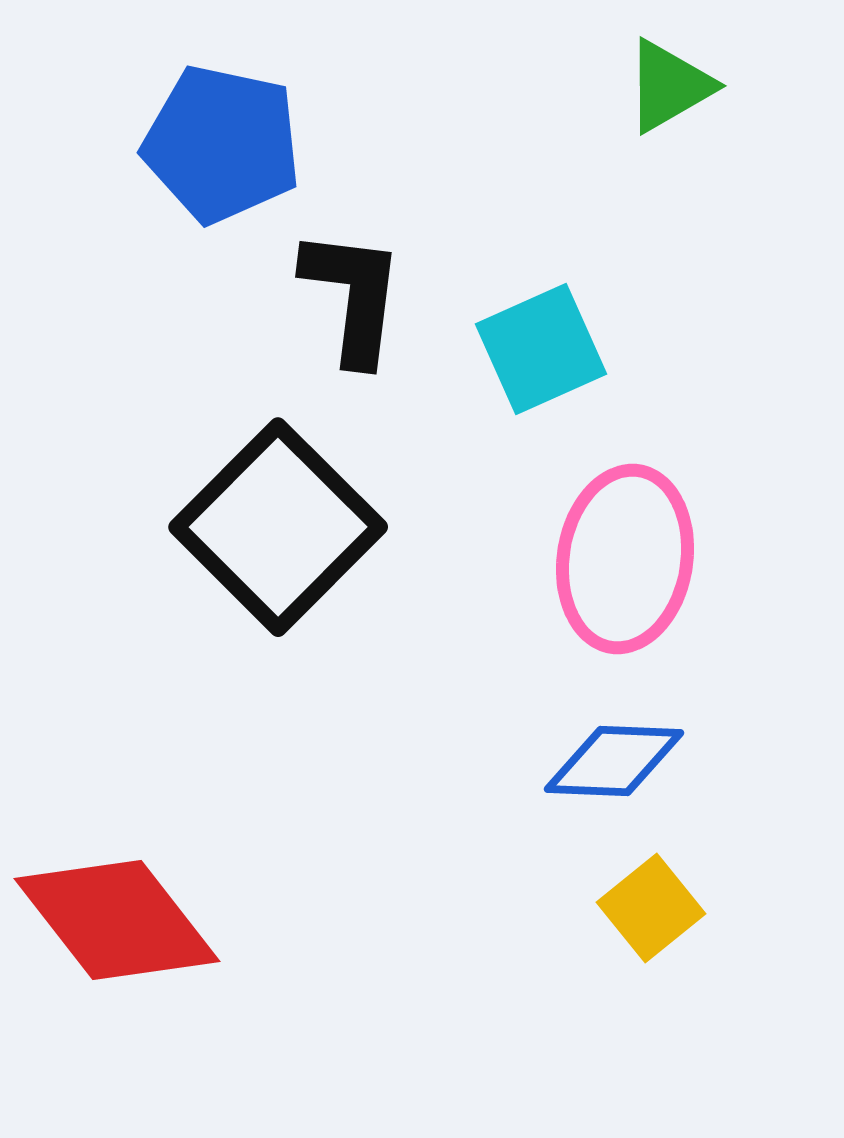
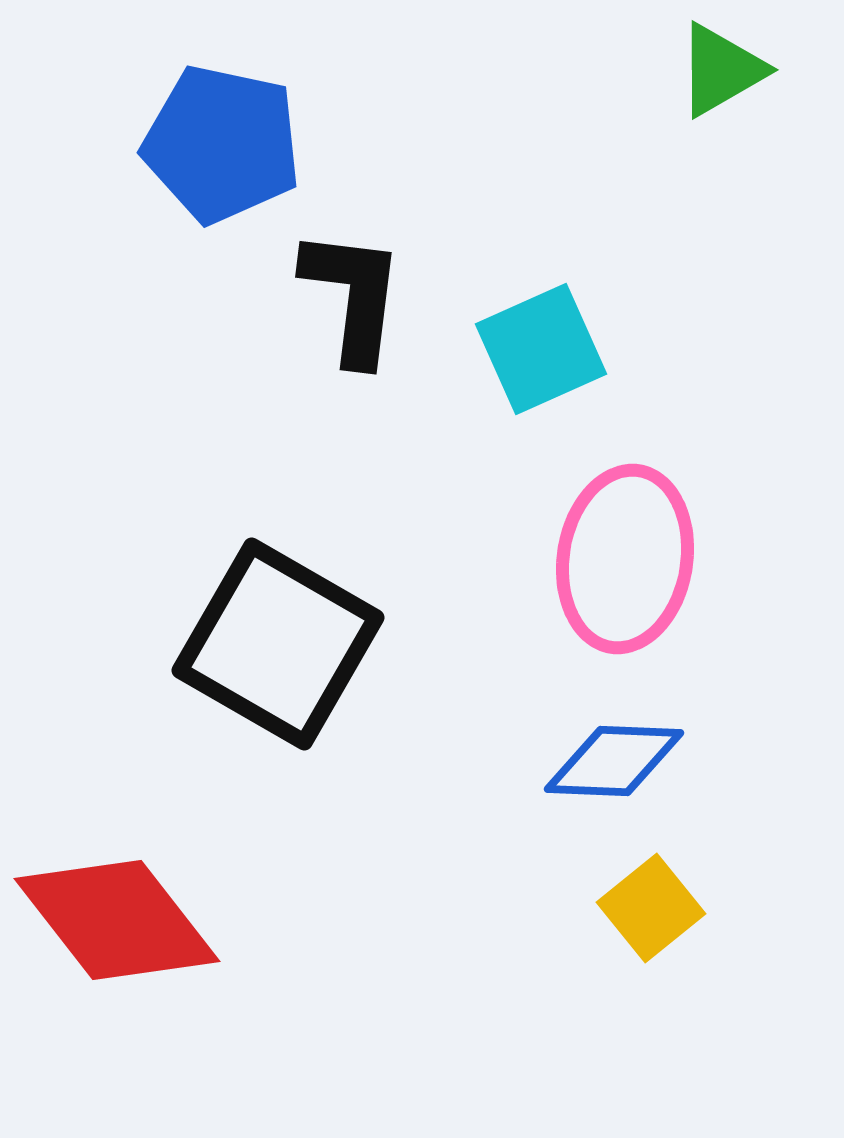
green triangle: moved 52 px right, 16 px up
black square: moved 117 px down; rotated 15 degrees counterclockwise
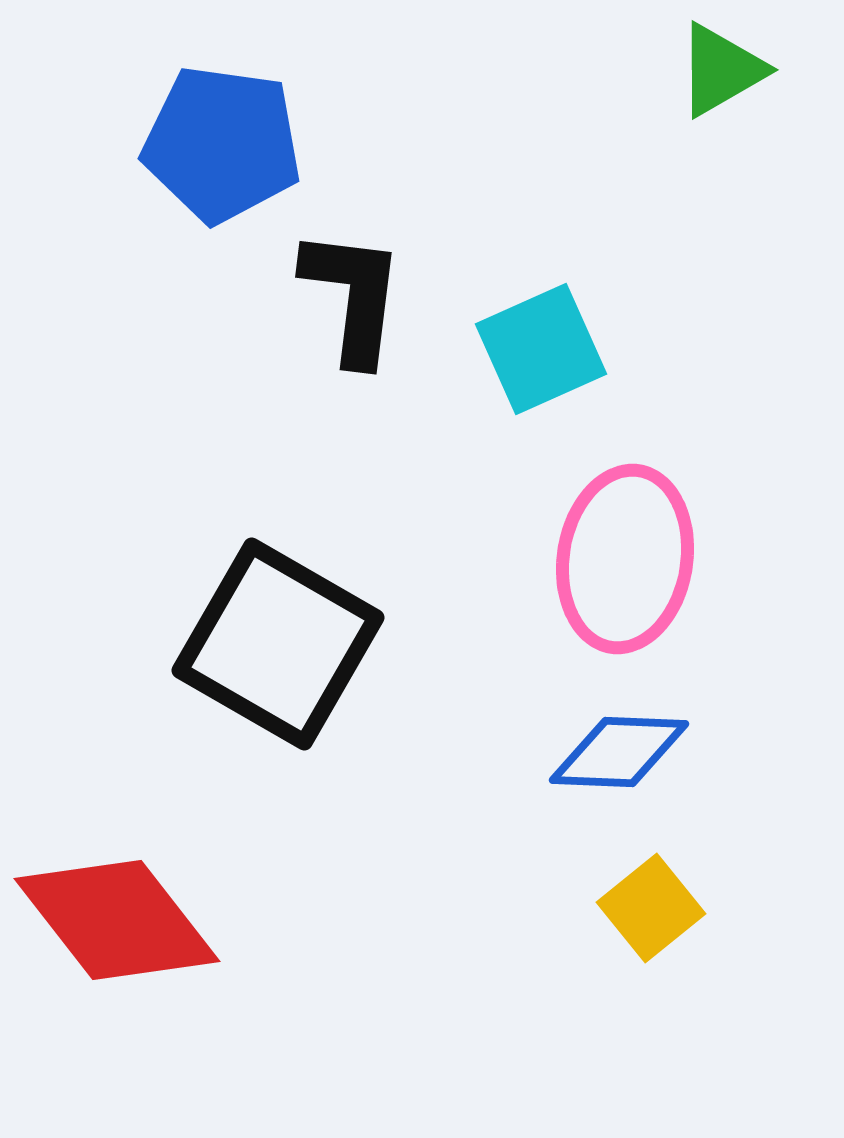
blue pentagon: rotated 4 degrees counterclockwise
blue diamond: moved 5 px right, 9 px up
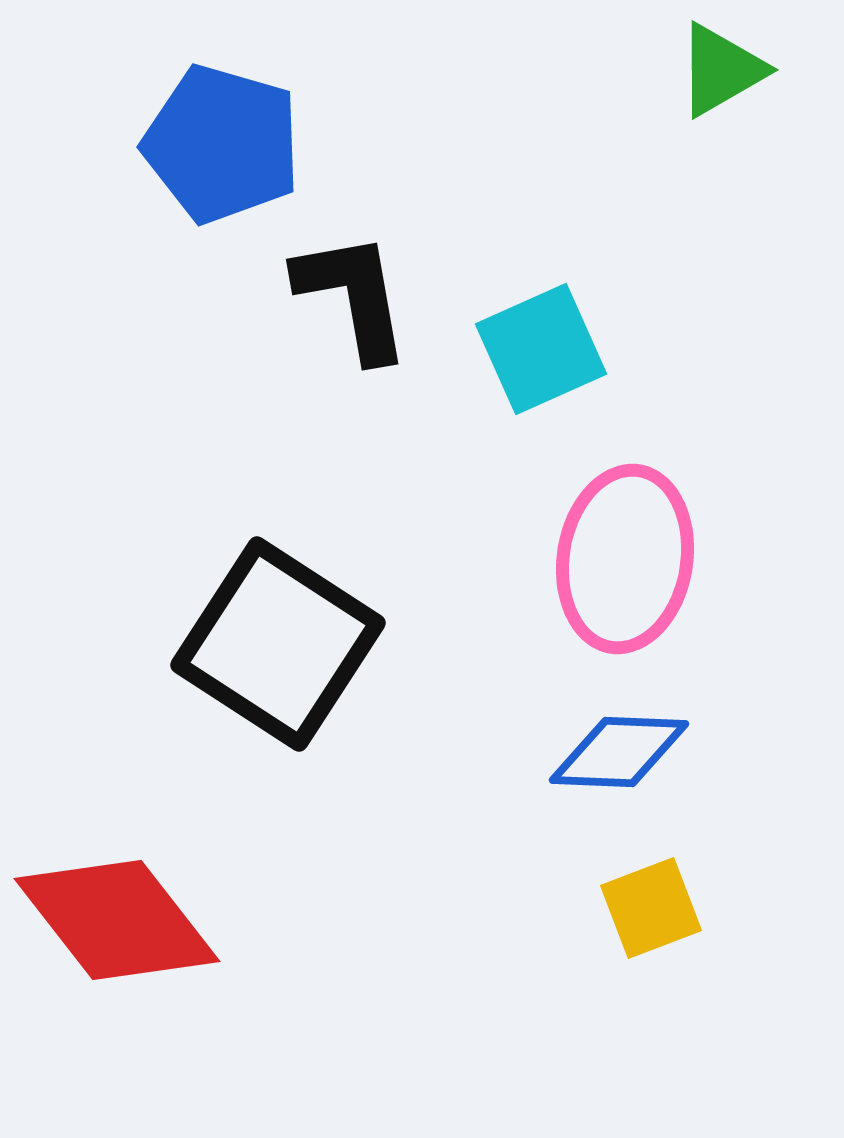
blue pentagon: rotated 8 degrees clockwise
black L-shape: rotated 17 degrees counterclockwise
black square: rotated 3 degrees clockwise
yellow square: rotated 18 degrees clockwise
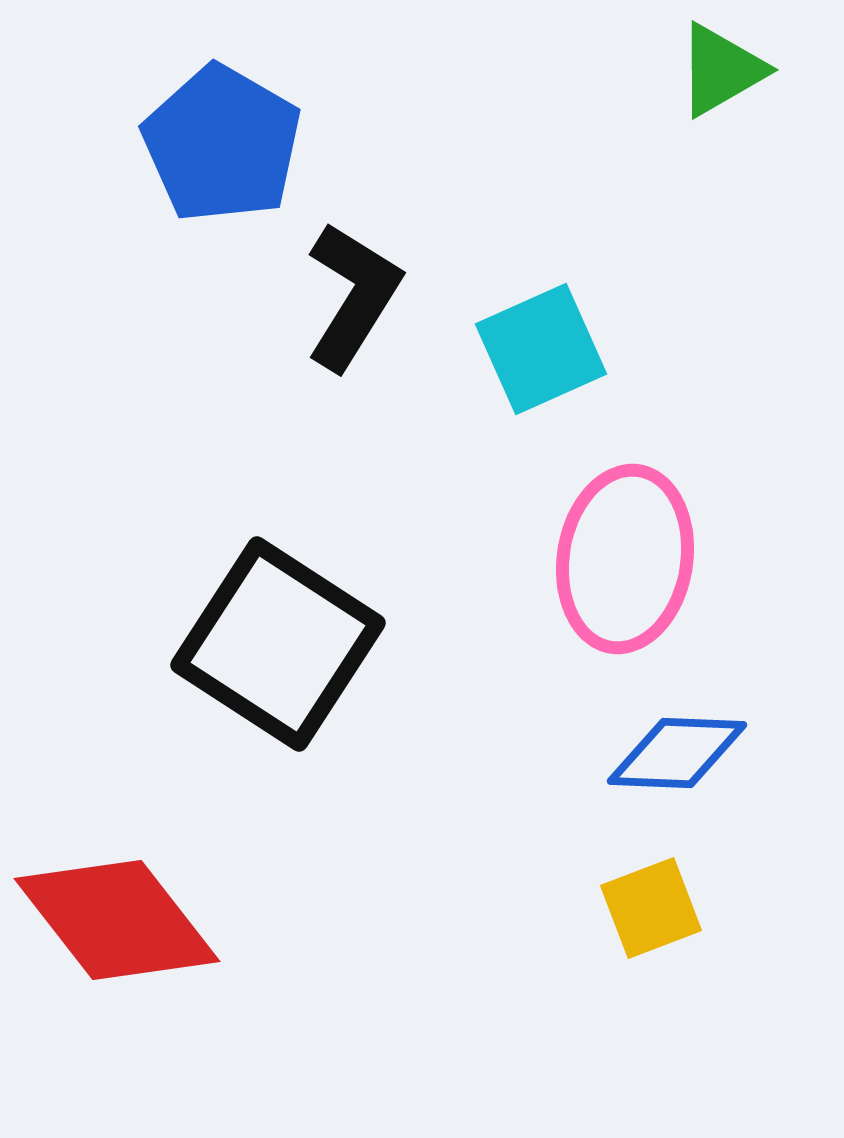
blue pentagon: rotated 14 degrees clockwise
black L-shape: rotated 42 degrees clockwise
blue diamond: moved 58 px right, 1 px down
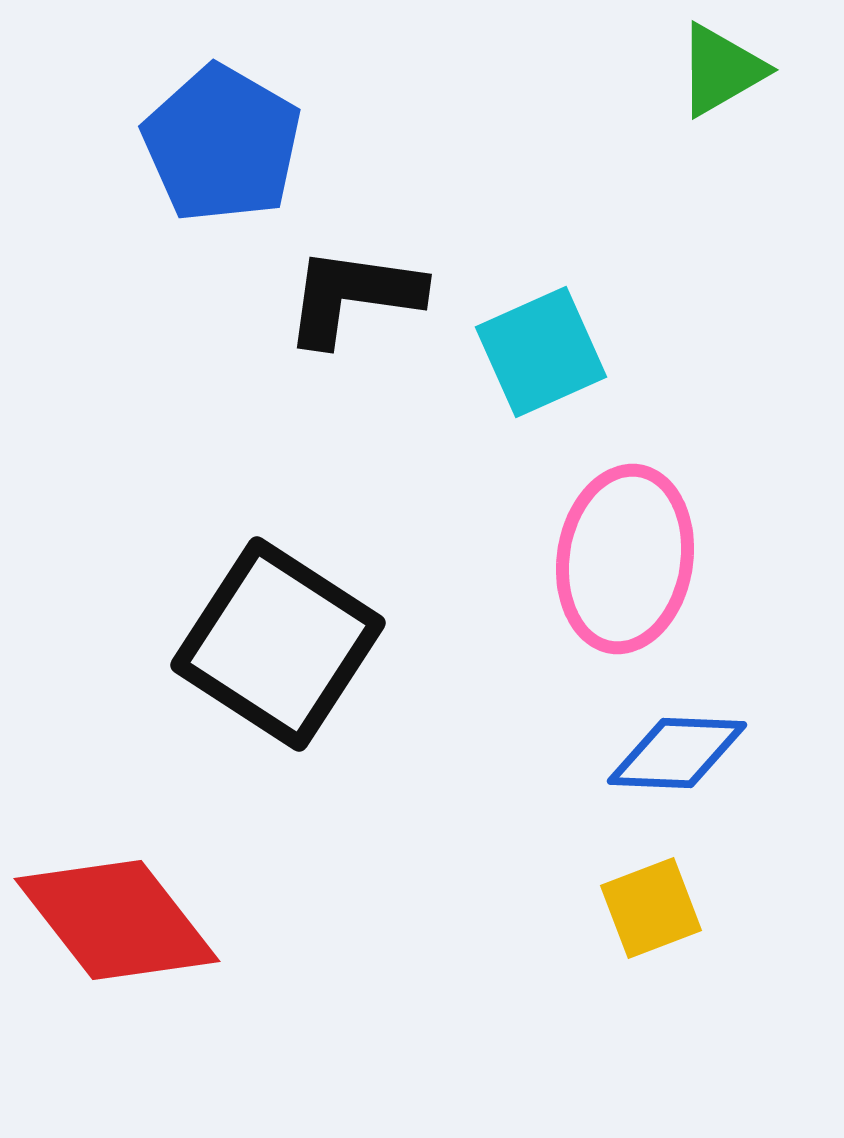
black L-shape: rotated 114 degrees counterclockwise
cyan square: moved 3 px down
